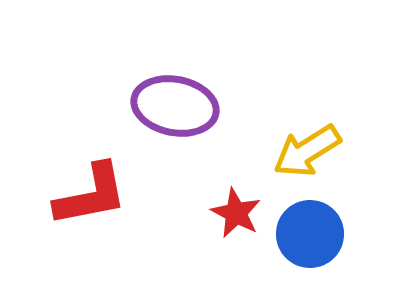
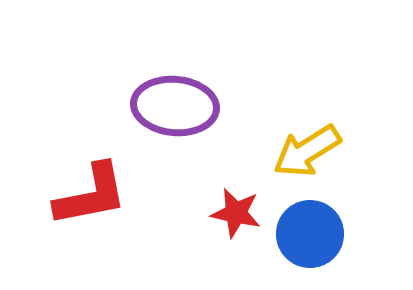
purple ellipse: rotated 6 degrees counterclockwise
red star: rotated 15 degrees counterclockwise
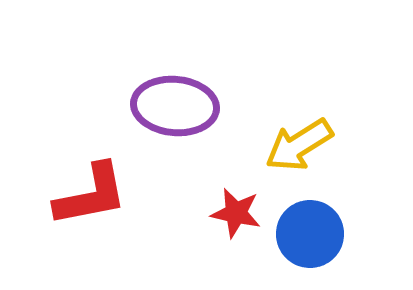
yellow arrow: moved 8 px left, 6 px up
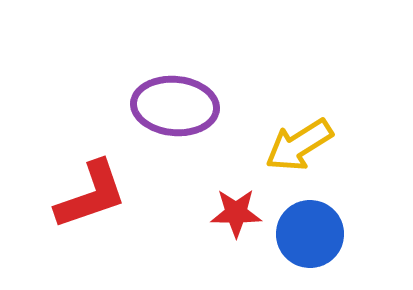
red L-shape: rotated 8 degrees counterclockwise
red star: rotated 12 degrees counterclockwise
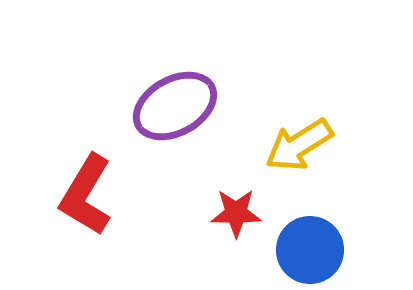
purple ellipse: rotated 34 degrees counterclockwise
red L-shape: moved 5 px left; rotated 140 degrees clockwise
blue circle: moved 16 px down
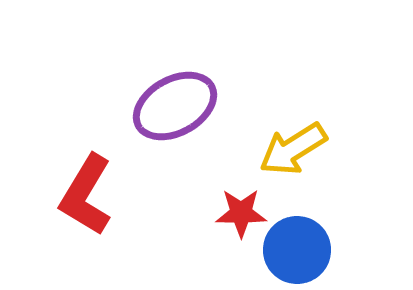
yellow arrow: moved 6 px left, 4 px down
red star: moved 5 px right
blue circle: moved 13 px left
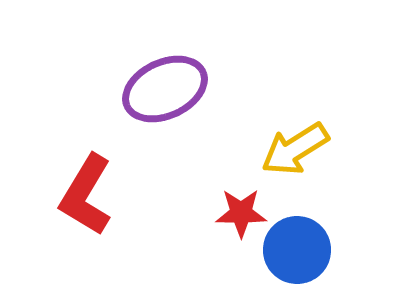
purple ellipse: moved 10 px left, 17 px up; rotated 4 degrees clockwise
yellow arrow: moved 2 px right
